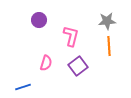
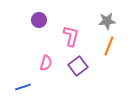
orange line: rotated 24 degrees clockwise
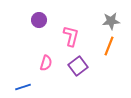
gray star: moved 4 px right
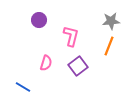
blue line: rotated 49 degrees clockwise
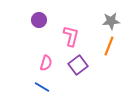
purple square: moved 1 px up
blue line: moved 19 px right
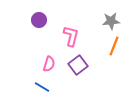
orange line: moved 5 px right
pink semicircle: moved 3 px right, 1 px down
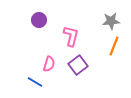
blue line: moved 7 px left, 5 px up
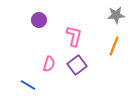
gray star: moved 5 px right, 6 px up
pink L-shape: moved 3 px right
purple square: moved 1 px left
blue line: moved 7 px left, 3 px down
